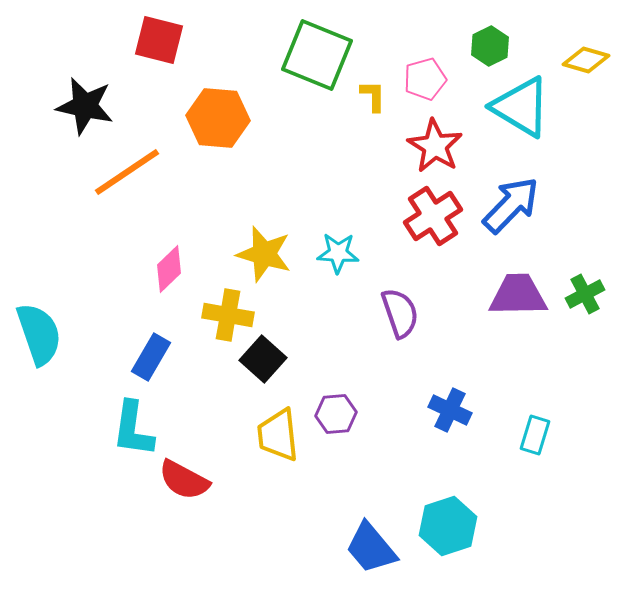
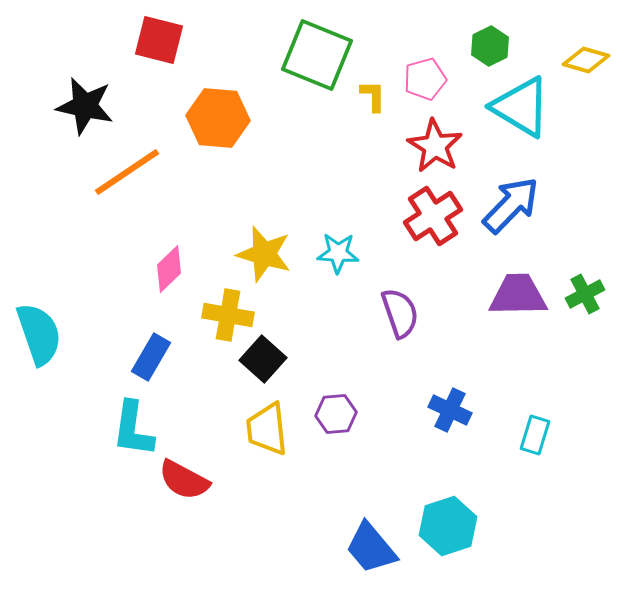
yellow trapezoid: moved 11 px left, 6 px up
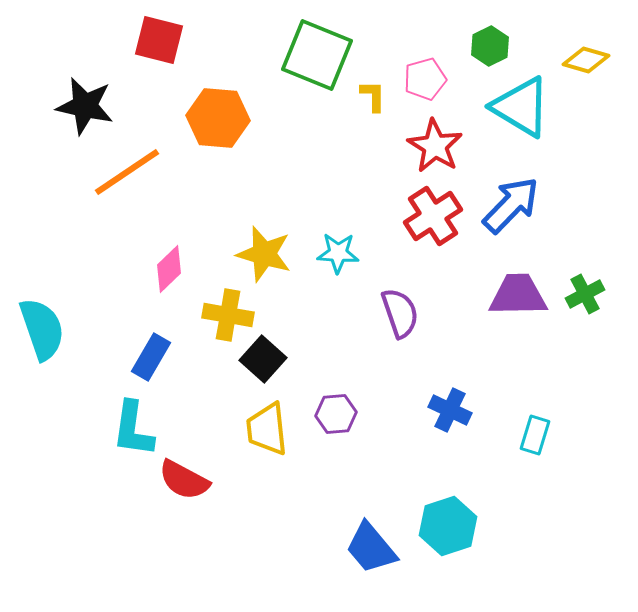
cyan semicircle: moved 3 px right, 5 px up
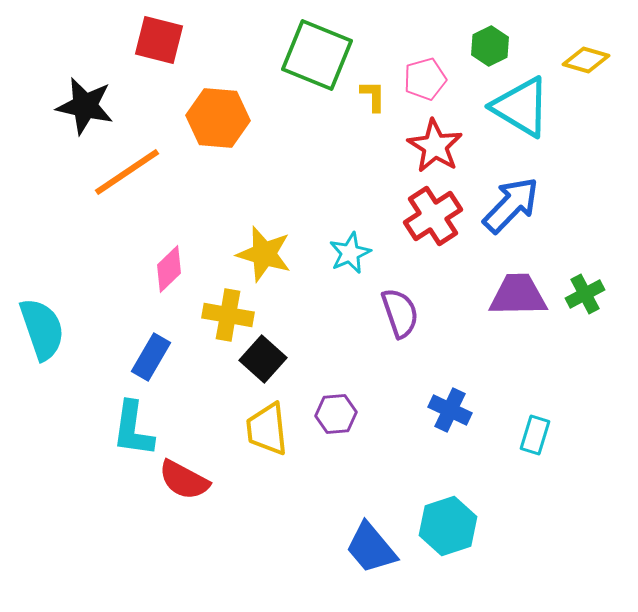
cyan star: moved 12 px right; rotated 27 degrees counterclockwise
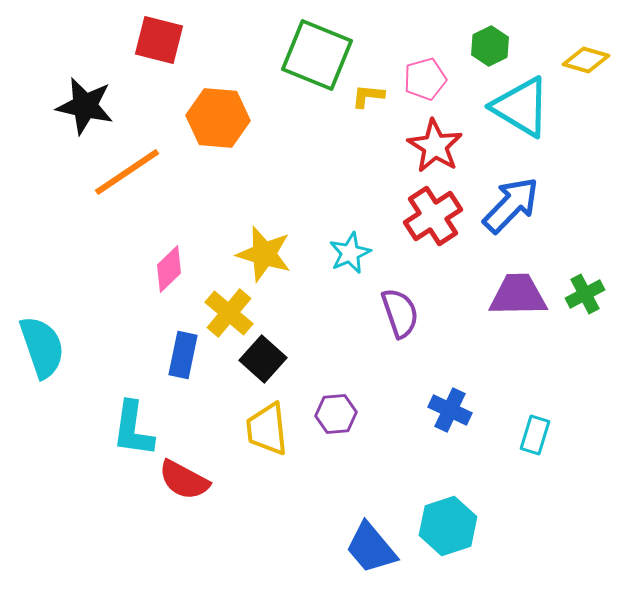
yellow L-shape: moved 5 px left; rotated 84 degrees counterclockwise
yellow cross: moved 1 px right, 2 px up; rotated 30 degrees clockwise
cyan semicircle: moved 18 px down
blue rectangle: moved 32 px right, 2 px up; rotated 18 degrees counterclockwise
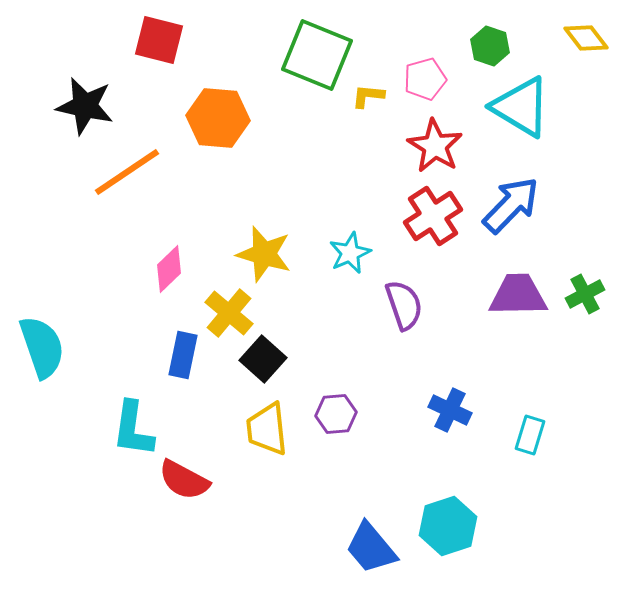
green hexagon: rotated 15 degrees counterclockwise
yellow diamond: moved 22 px up; rotated 36 degrees clockwise
purple semicircle: moved 4 px right, 8 px up
cyan rectangle: moved 5 px left
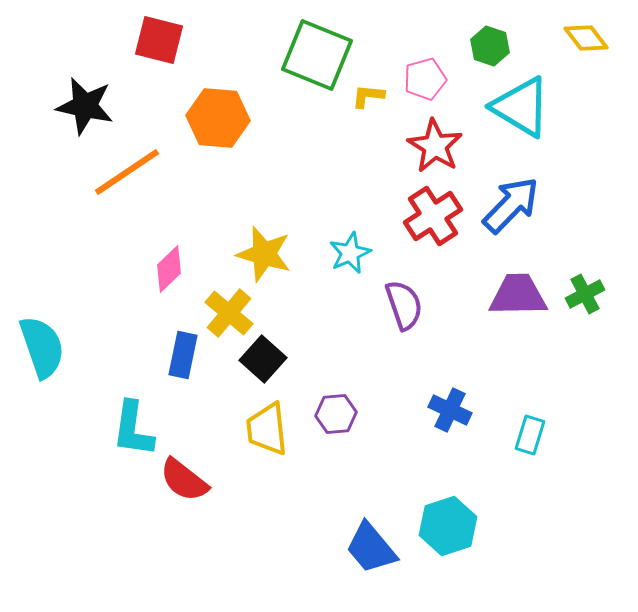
red semicircle: rotated 10 degrees clockwise
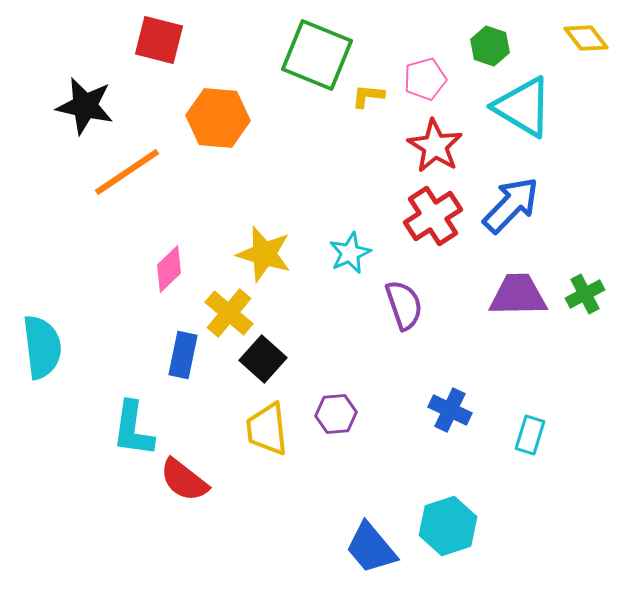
cyan triangle: moved 2 px right
cyan semicircle: rotated 12 degrees clockwise
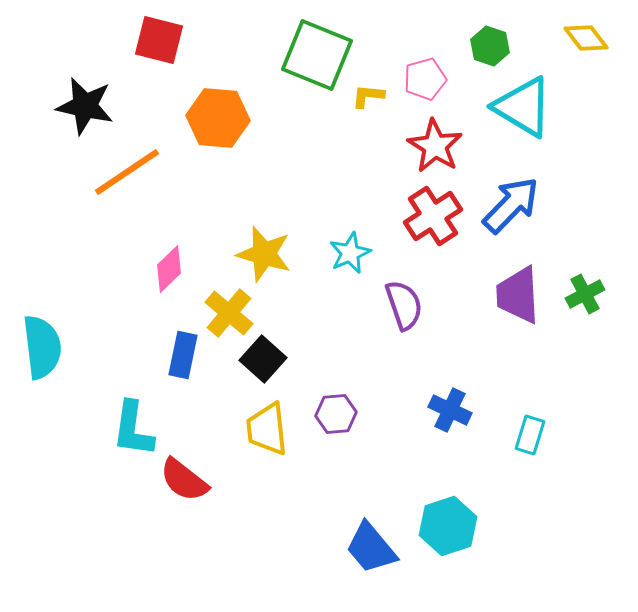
purple trapezoid: rotated 92 degrees counterclockwise
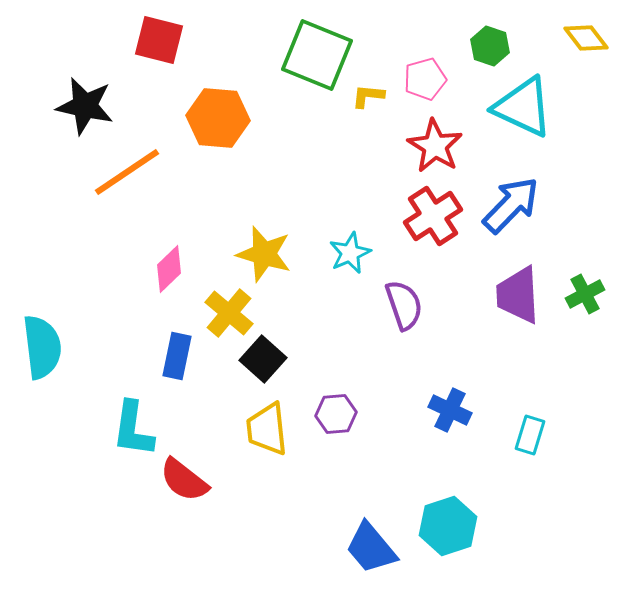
cyan triangle: rotated 6 degrees counterclockwise
blue rectangle: moved 6 px left, 1 px down
